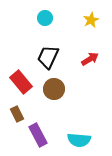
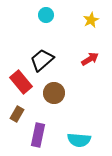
cyan circle: moved 1 px right, 3 px up
black trapezoid: moved 6 px left, 3 px down; rotated 25 degrees clockwise
brown circle: moved 4 px down
brown rectangle: rotated 56 degrees clockwise
purple rectangle: rotated 40 degrees clockwise
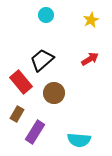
purple rectangle: moved 3 px left, 3 px up; rotated 20 degrees clockwise
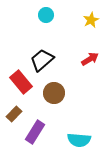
brown rectangle: moved 3 px left; rotated 14 degrees clockwise
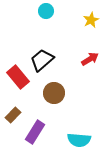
cyan circle: moved 4 px up
red rectangle: moved 3 px left, 5 px up
brown rectangle: moved 1 px left, 1 px down
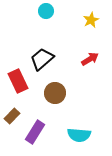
black trapezoid: moved 1 px up
red rectangle: moved 4 px down; rotated 15 degrees clockwise
brown circle: moved 1 px right
brown rectangle: moved 1 px left, 1 px down
cyan semicircle: moved 5 px up
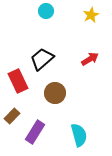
yellow star: moved 5 px up
cyan semicircle: rotated 110 degrees counterclockwise
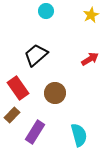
black trapezoid: moved 6 px left, 4 px up
red rectangle: moved 7 px down; rotated 10 degrees counterclockwise
brown rectangle: moved 1 px up
